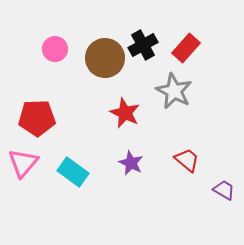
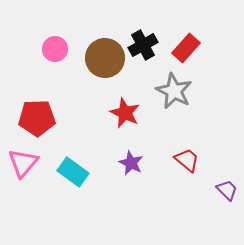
purple trapezoid: moved 3 px right; rotated 15 degrees clockwise
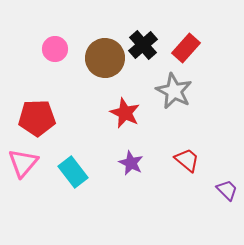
black cross: rotated 12 degrees counterclockwise
cyan rectangle: rotated 16 degrees clockwise
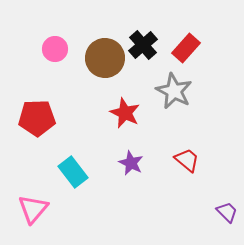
pink triangle: moved 10 px right, 46 px down
purple trapezoid: moved 22 px down
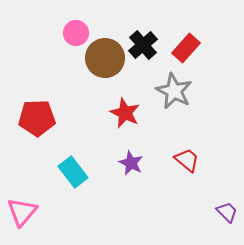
pink circle: moved 21 px right, 16 px up
pink triangle: moved 11 px left, 3 px down
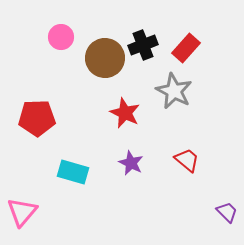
pink circle: moved 15 px left, 4 px down
black cross: rotated 20 degrees clockwise
cyan rectangle: rotated 36 degrees counterclockwise
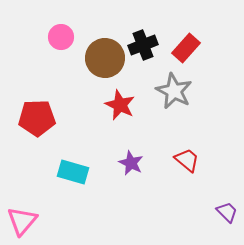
red star: moved 5 px left, 8 px up
pink triangle: moved 9 px down
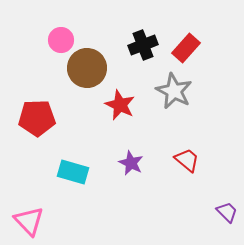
pink circle: moved 3 px down
brown circle: moved 18 px left, 10 px down
pink triangle: moved 7 px right; rotated 24 degrees counterclockwise
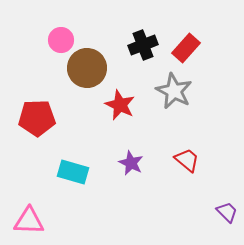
pink triangle: rotated 44 degrees counterclockwise
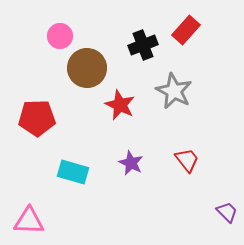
pink circle: moved 1 px left, 4 px up
red rectangle: moved 18 px up
red trapezoid: rotated 12 degrees clockwise
